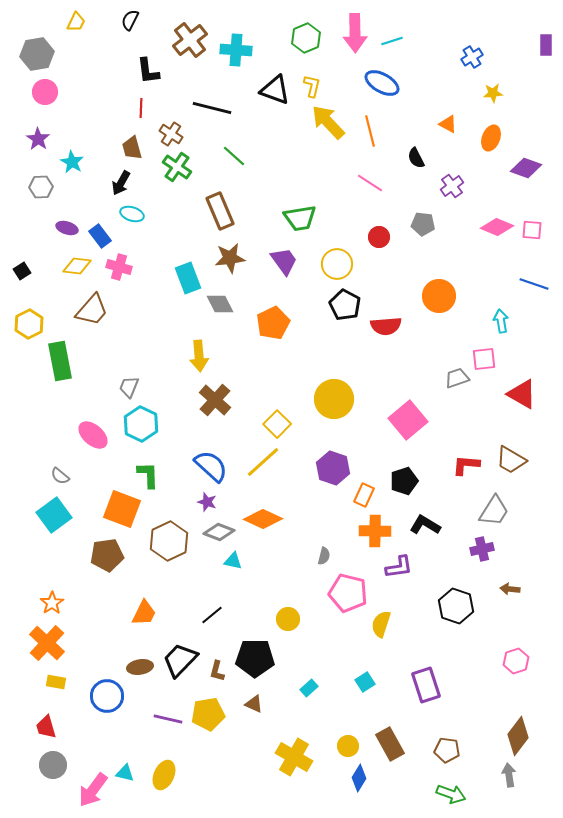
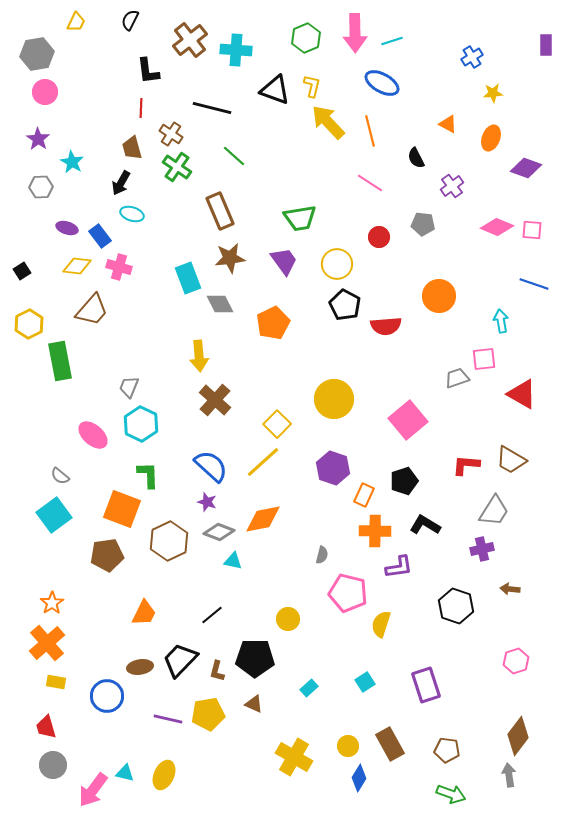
orange diamond at (263, 519): rotated 36 degrees counterclockwise
gray semicircle at (324, 556): moved 2 px left, 1 px up
orange cross at (47, 643): rotated 6 degrees clockwise
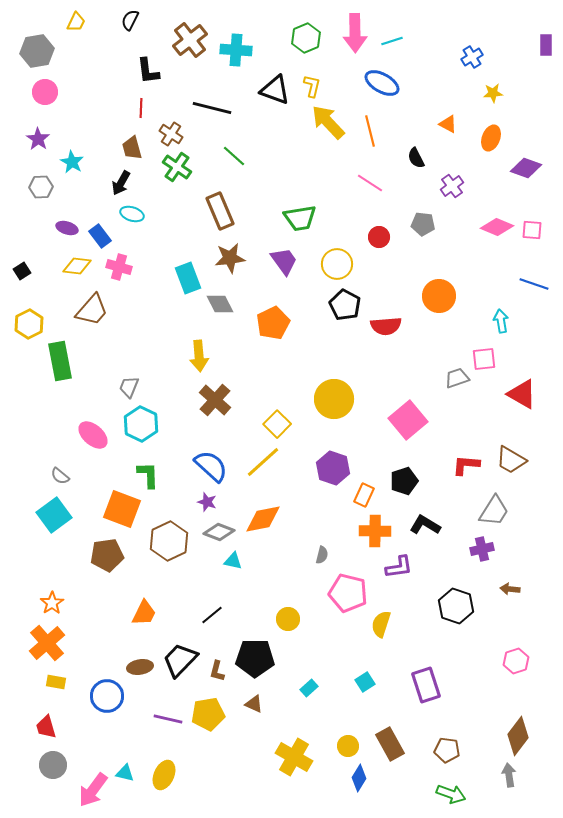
gray hexagon at (37, 54): moved 3 px up
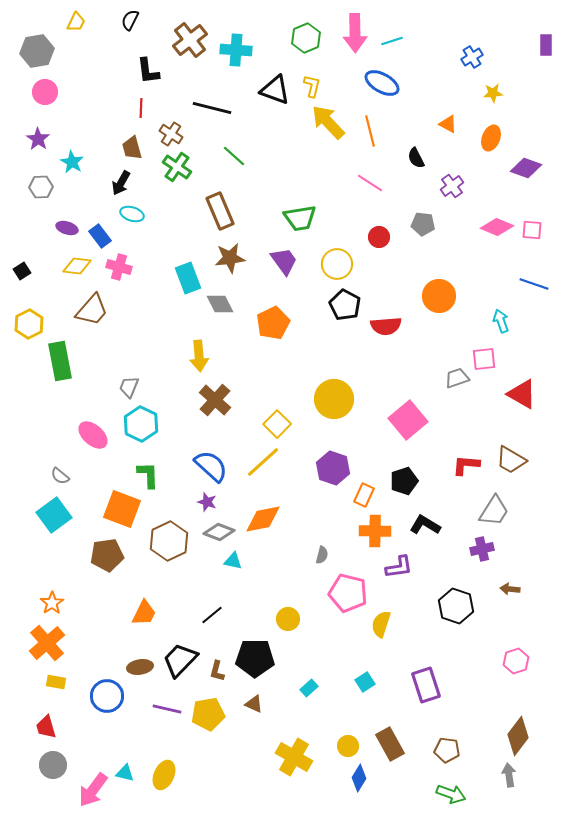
cyan arrow at (501, 321): rotated 10 degrees counterclockwise
purple line at (168, 719): moved 1 px left, 10 px up
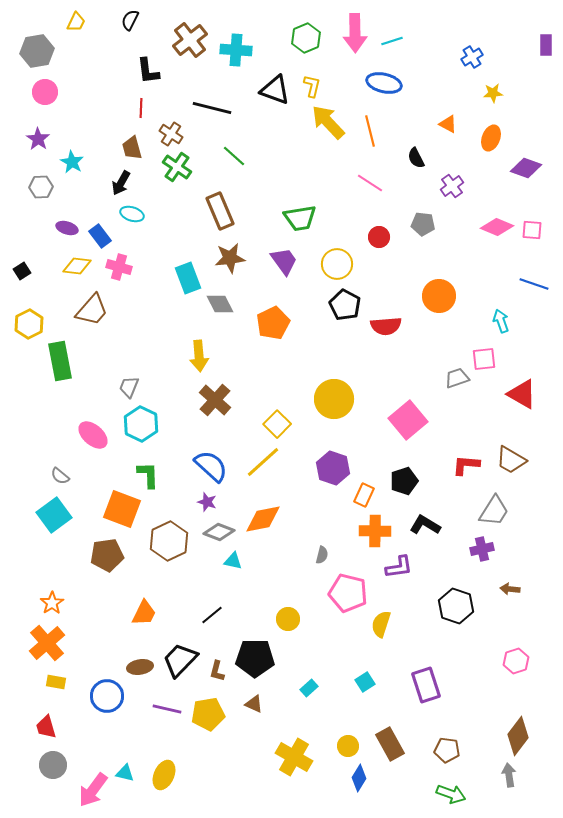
blue ellipse at (382, 83): moved 2 px right; rotated 16 degrees counterclockwise
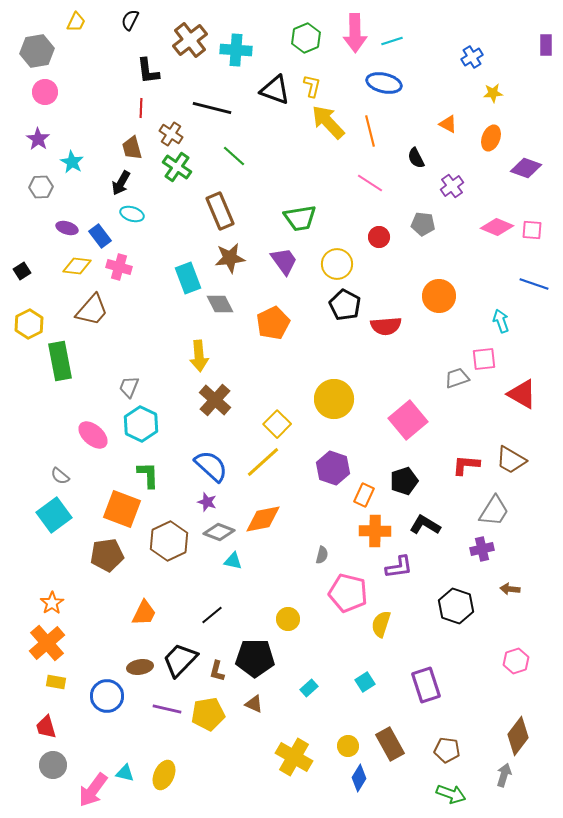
gray arrow at (509, 775): moved 5 px left; rotated 25 degrees clockwise
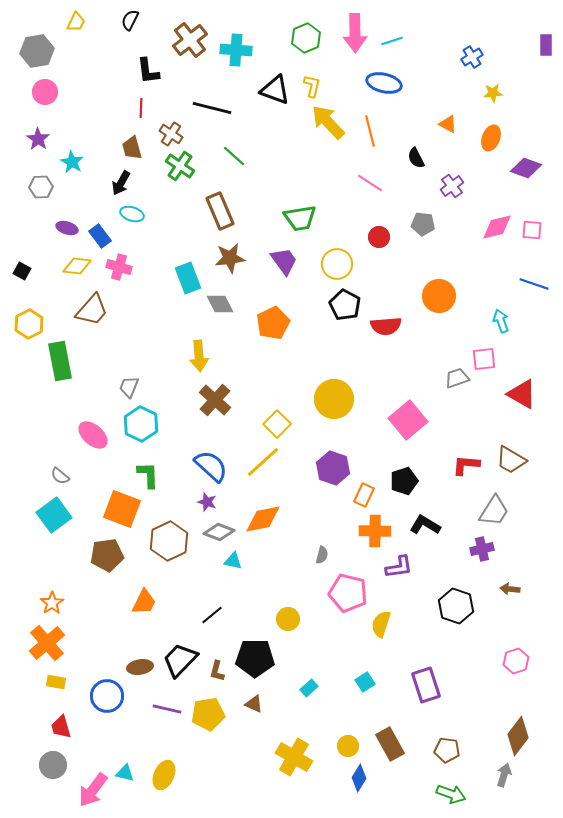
green cross at (177, 167): moved 3 px right, 1 px up
pink diamond at (497, 227): rotated 36 degrees counterclockwise
black square at (22, 271): rotated 30 degrees counterclockwise
orange trapezoid at (144, 613): moved 11 px up
red trapezoid at (46, 727): moved 15 px right
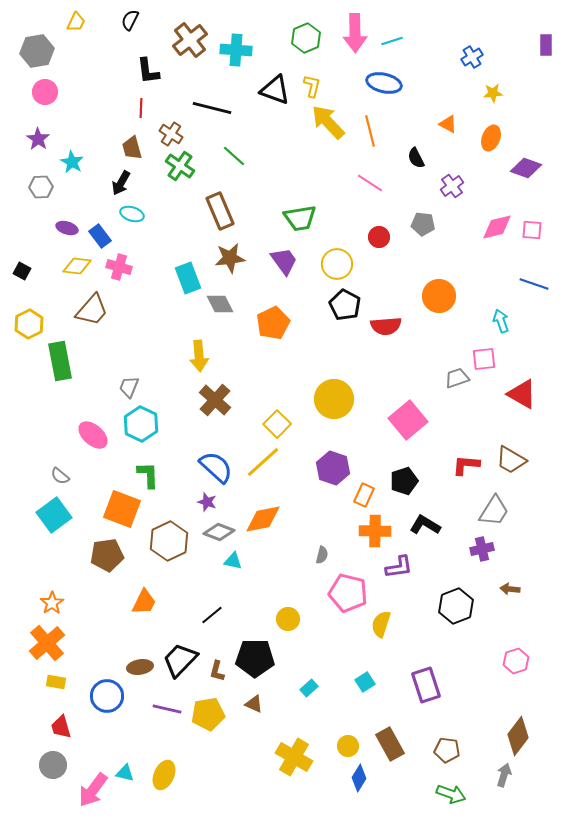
blue semicircle at (211, 466): moved 5 px right, 1 px down
black hexagon at (456, 606): rotated 20 degrees clockwise
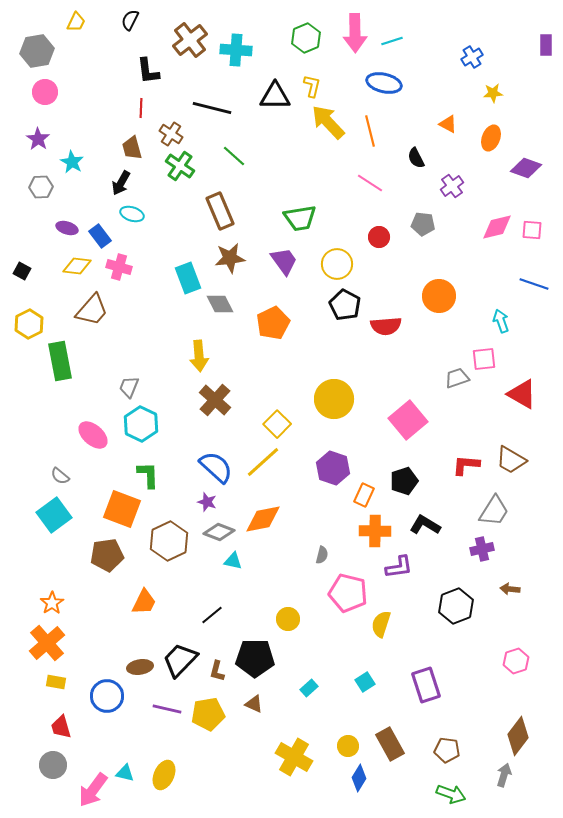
black triangle at (275, 90): moved 6 px down; rotated 20 degrees counterclockwise
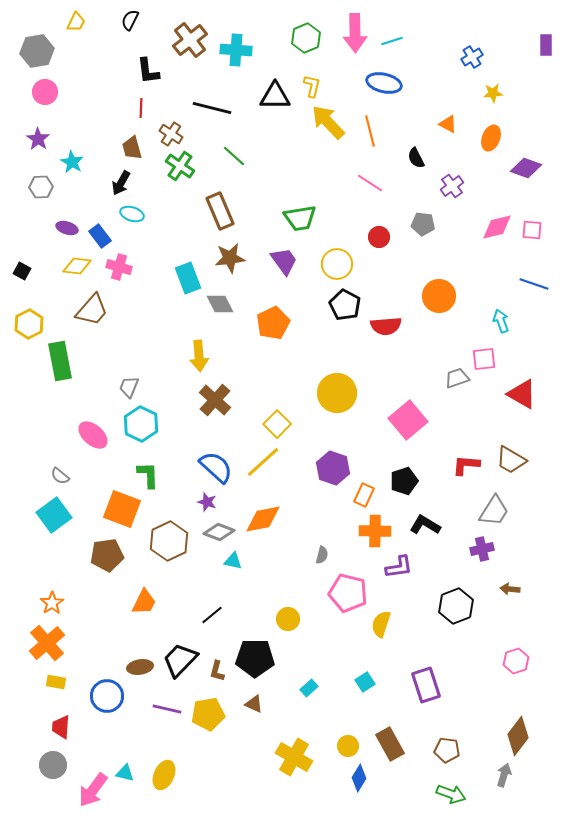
yellow circle at (334, 399): moved 3 px right, 6 px up
red trapezoid at (61, 727): rotated 20 degrees clockwise
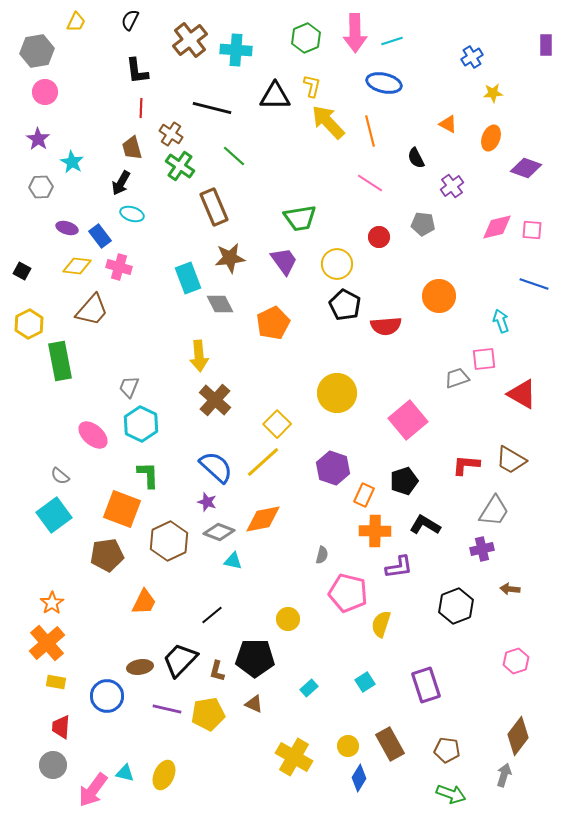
black L-shape at (148, 71): moved 11 px left
brown rectangle at (220, 211): moved 6 px left, 4 px up
